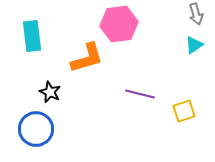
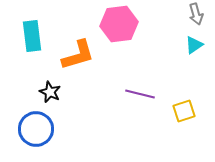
orange L-shape: moved 9 px left, 3 px up
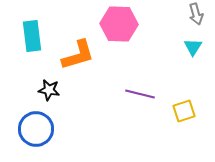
pink hexagon: rotated 9 degrees clockwise
cyan triangle: moved 1 px left, 2 px down; rotated 24 degrees counterclockwise
black star: moved 1 px left, 2 px up; rotated 15 degrees counterclockwise
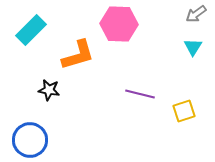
gray arrow: rotated 70 degrees clockwise
cyan rectangle: moved 1 px left, 6 px up; rotated 52 degrees clockwise
blue circle: moved 6 px left, 11 px down
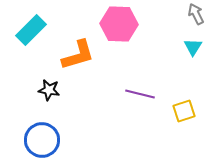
gray arrow: rotated 100 degrees clockwise
blue circle: moved 12 px right
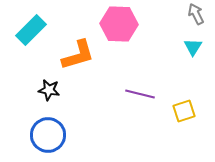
blue circle: moved 6 px right, 5 px up
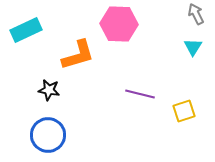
cyan rectangle: moved 5 px left; rotated 20 degrees clockwise
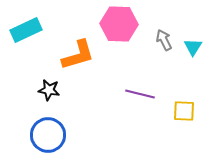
gray arrow: moved 32 px left, 26 px down
yellow square: rotated 20 degrees clockwise
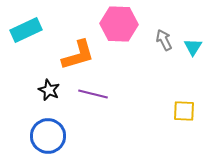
black star: rotated 15 degrees clockwise
purple line: moved 47 px left
blue circle: moved 1 px down
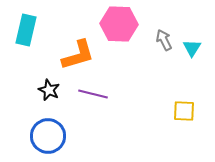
cyan rectangle: rotated 52 degrees counterclockwise
cyan triangle: moved 1 px left, 1 px down
